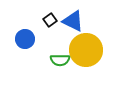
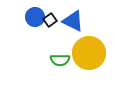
blue circle: moved 10 px right, 22 px up
yellow circle: moved 3 px right, 3 px down
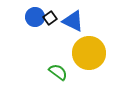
black square: moved 2 px up
green semicircle: moved 2 px left, 12 px down; rotated 144 degrees counterclockwise
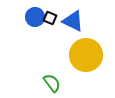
black square: rotated 32 degrees counterclockwise
yellow circle: moved 3 px left, 2 px down
green semicircle: moved 6 px left, 11 px down; rotated 18 degrees clockwise
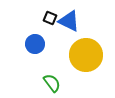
blue circle: moved 27 px down
blue triangle: moved 4 px left
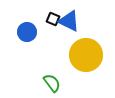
black square: moved 3 px right, 1 px down
blue circle: moved 8 px left, 12 px up
